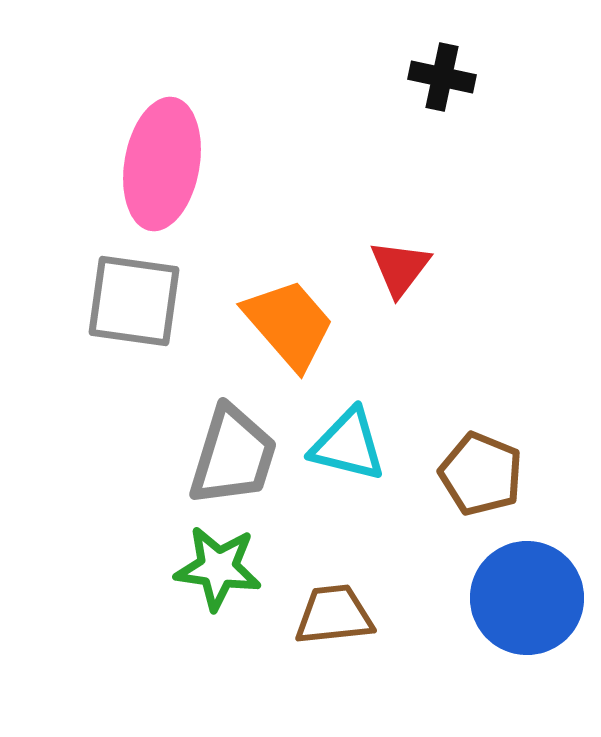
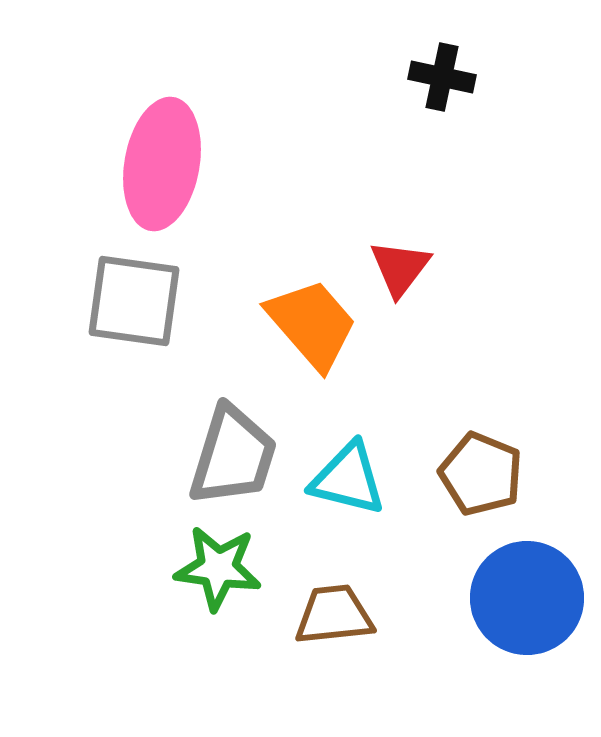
orange trapezoid: moved 23 px right
cyan triangle: moved 34 px down
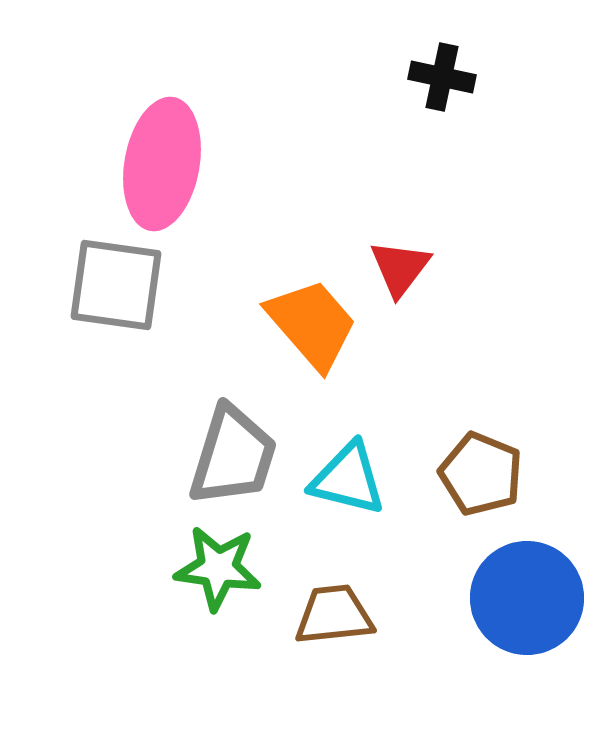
gray square: moved 18 px left, 16 px up
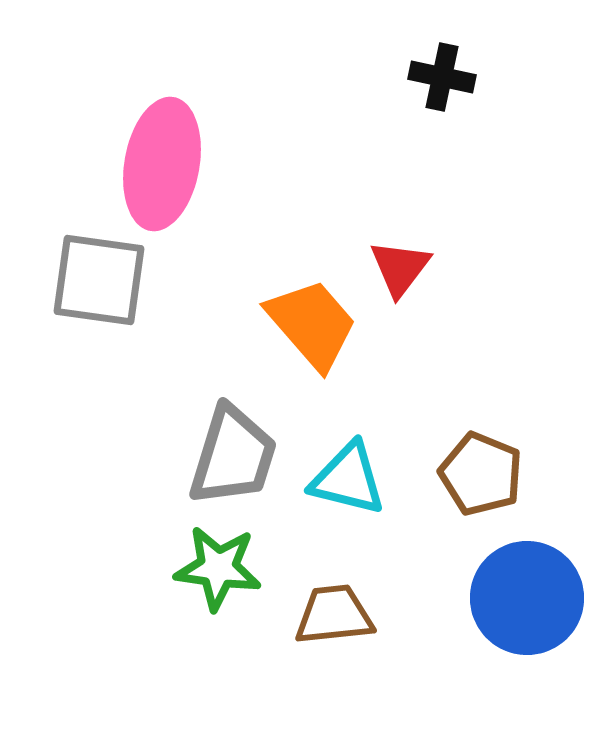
gray square: moved 17 px left, 5 px up
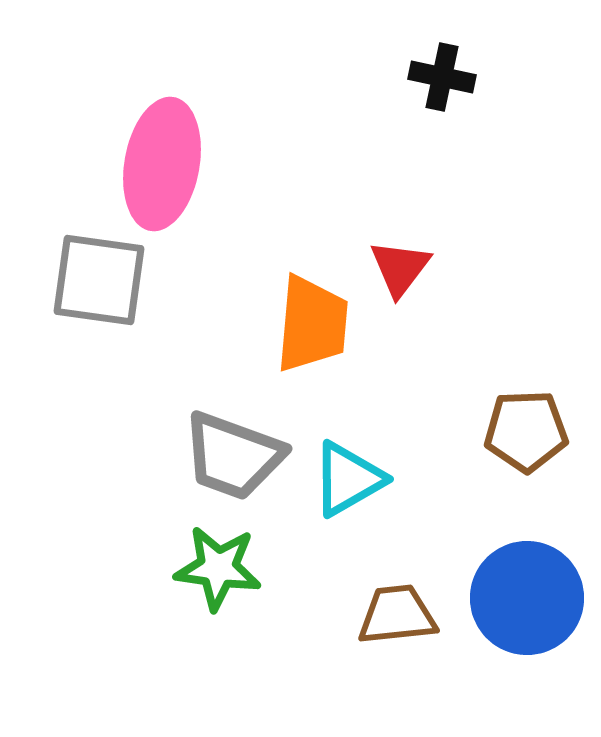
orange trapezoid: rotated 46 degrees clockwise
gray trapezoid: rotated 93 degrees clockwise
brown pentagon: moved 45 px right, 43 px up; rotated 24 degrees counterclockwise
cyan triangle: rotated 44 degrees counterclockwise
brown trapezoid: moved 63 px right
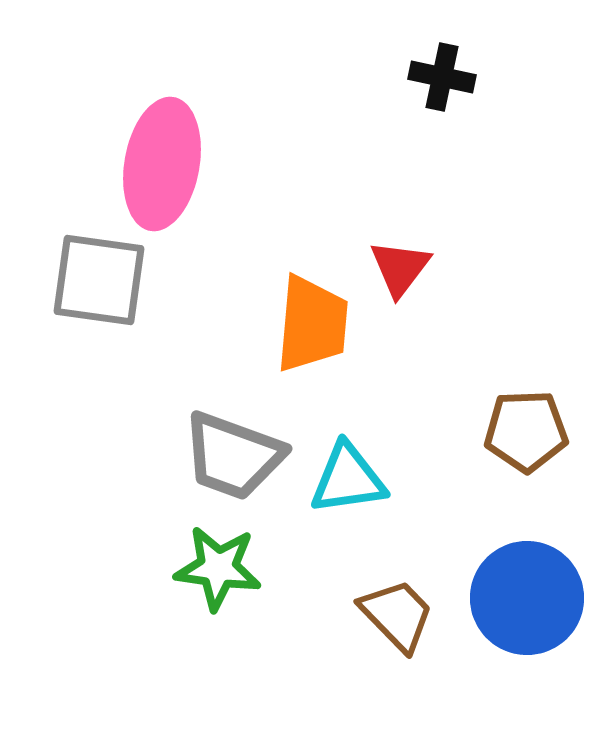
cyan triangle: rotated 22 degrees clockwise
brown trapezoid: rotated 52 degrees clockwise
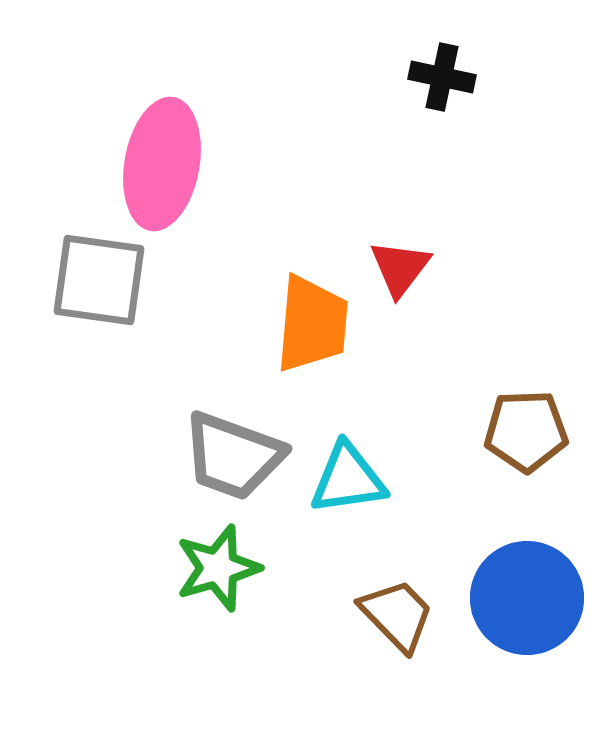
green star: rotated 24 degrees counterclockwise
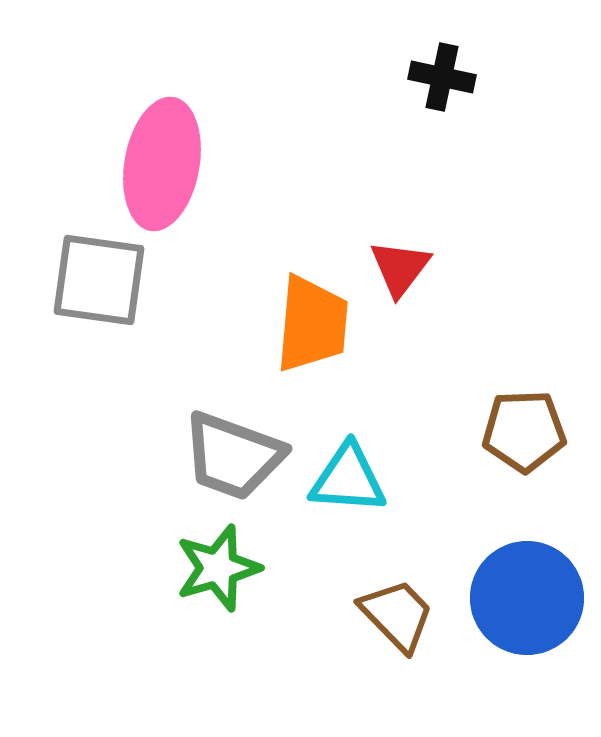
brown pentagon: moved 2 px left
cyan triangle: rotated 12 degrees clockwise
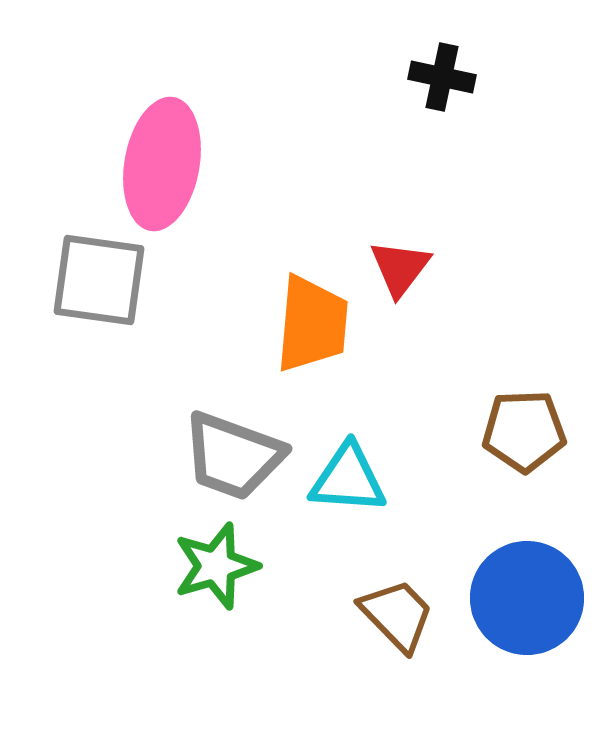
green star: moved 2 px left, 2 px up
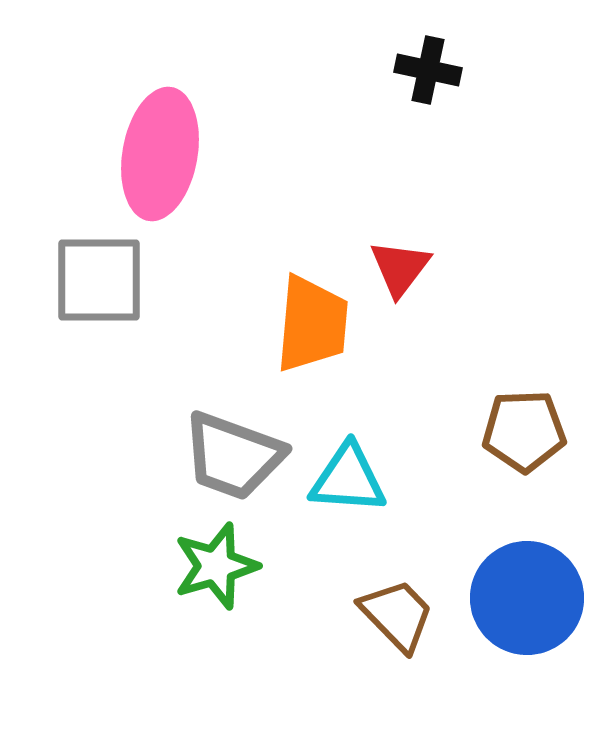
black cross: moved 14 px left, 7 px up
pink ellipse: moved 2 px left, 10 px up
gray square: rotated 8 degrees counterclockwise
